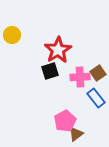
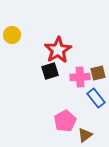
brown square: rotated 21 degrees clockwise
brown triangle: moved 9 px right, 1 px down
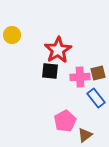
black square: rotated 24 degrees clockwise
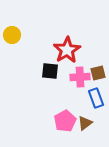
red star: moved 9 px right
blue rectangle: rotated 18 degrees clockwise
brown triangle: moved 12 px up
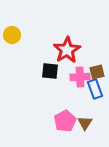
brown square: moved 1 px left, 1 px up
blue rectangle: moved 1 px left, 9 px up
brown triangle: rotated 21 degrees counterclockwise
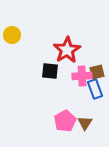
pink cross: moved 2 px right, 1 px up
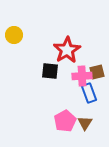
yellow circle: moved 2 px right
blue rectangle: moved 6 px left, 4 px down
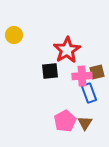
black square: rotated 12 degrees counterclockwise
